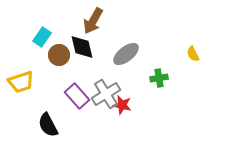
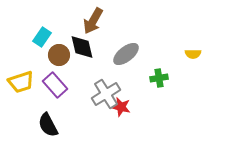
yellow semicircle: rotated 63 degrees counterclockwise
purple rectangle: moved 22 px left, 11 px up
red star: moved 1 px left, 2 px down
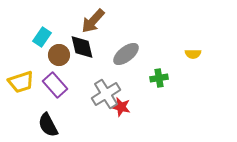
brown arrow: rotated 12 degrees clockwise
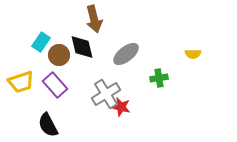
brown arrow: moved 1 px right, 2 px up; rotated 56 degrees counterclockwise
cyan rectangle: moved 1 px left, 5 px down
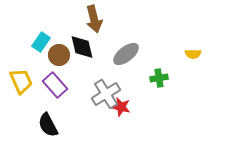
yellow trapezoid: moved 1 px up; rotated 96 degrees counterclockwise
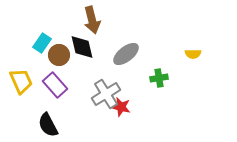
brown arrow: moved 2 px left, 1 px down
cyan rectangle: moved 1 px right, 1 px down
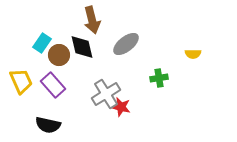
gray ellipse: moved 10 px up
purple rectangle: moved 2 px left
black semicircle: rotated 50 degrees counterclockwise
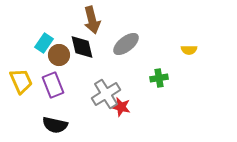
cyan rectangle: moved 2 px right
yellow semicircle: moved 4 px left, 4 px up
purple rectangle: rotated 20 degrees clockwise
black semicircle: moved 7 px right
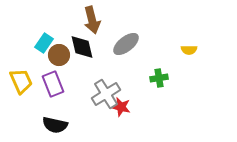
purple rectangle: moved 1 px up
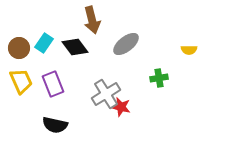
black diamond: moved 7 px left; rotated 24 degrees counterclockwise
brown circle: moved 40 px left, 7 px up
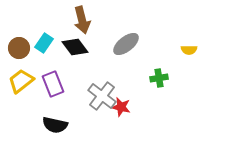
brown arrow: moved 10 px left
yellow trapezoid: rotated 104 degrees counterclockwise
gray cross: moved 4 px left, 2 px down; rotated 20 degrees counterclockwise
